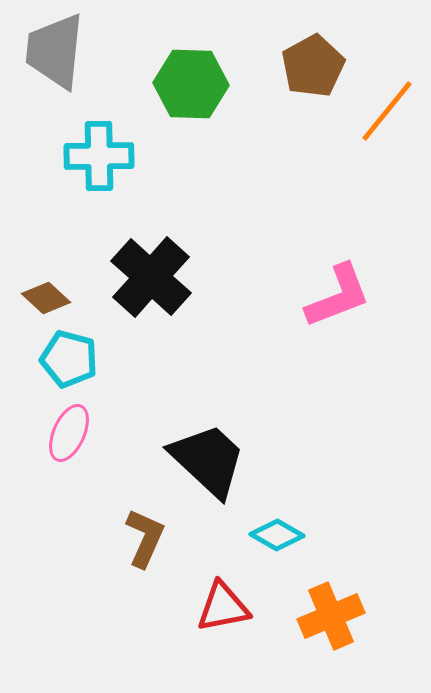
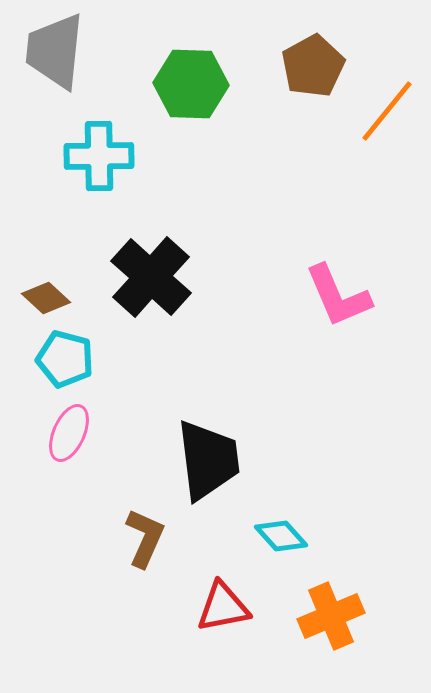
pink L-shape: rotated 88 degrees clockwise
cyan pentagon: moved 4 px left
black trapezoid: rotated 40 degrees clockwise
cyan diamond: moved 4 px right, 1 px down; rotated 18 degrees clockwise
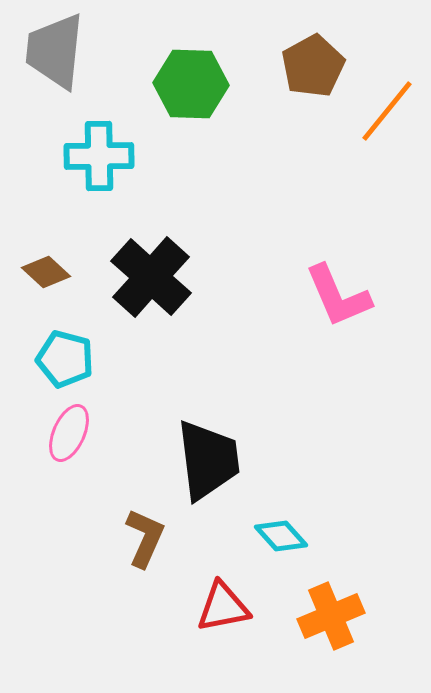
brown diamond: moved 26 px up
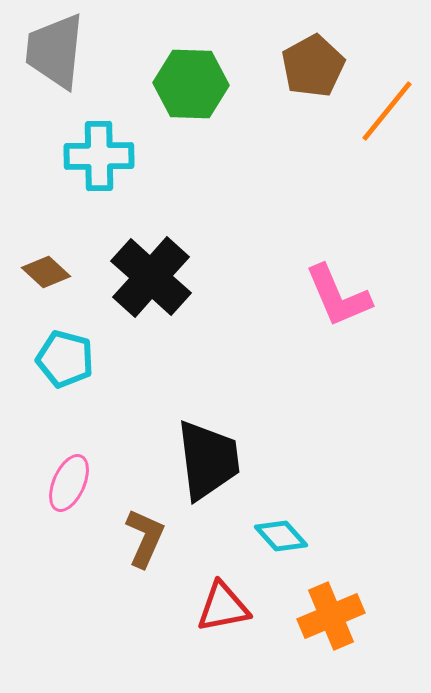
pink ellipse: moved 50 px down
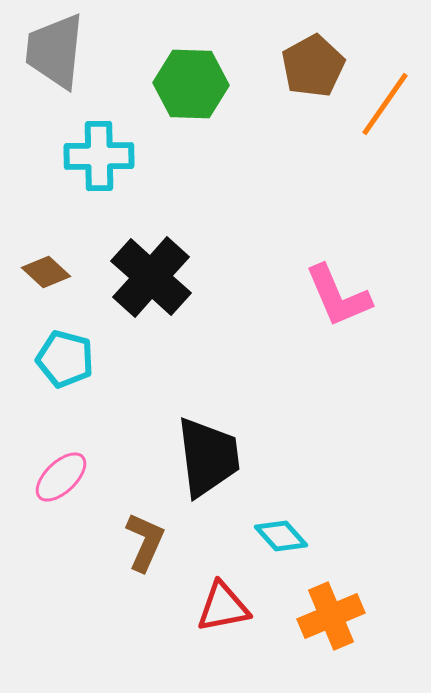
orange line: moved 2 px left, 7 px up; rotated 4 degrees counterclockwise
black trapezoid: moved 3 px up
pink ellipse: moved 8 px left, 6 px up; rotated 22 degrees clockwise
brown L-shape: moved 4 px down
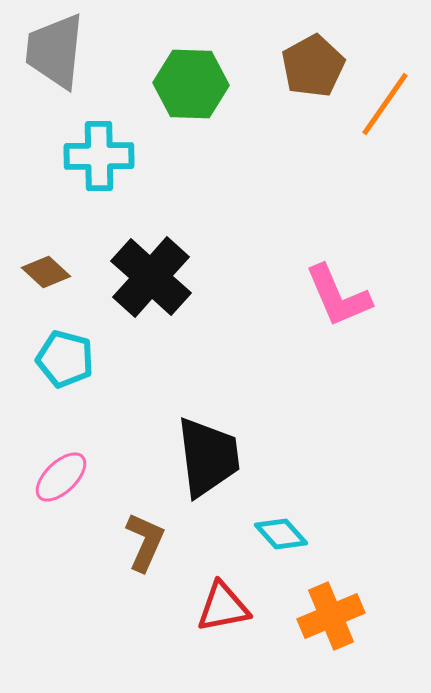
cyan diamond: moved 2 px up
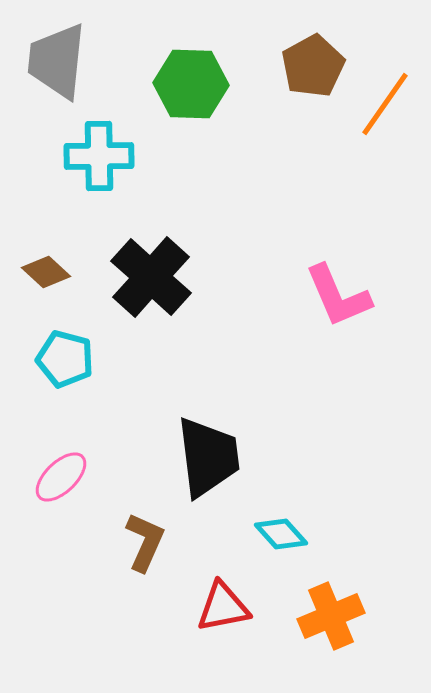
gray trapezoid: moved 2 px right, 10 px down
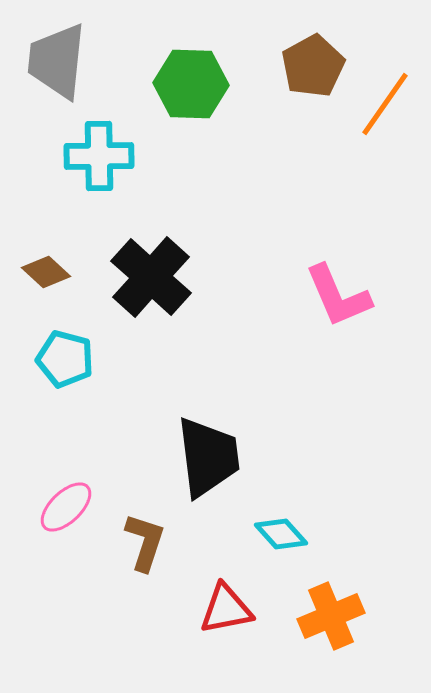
pink ellipse: moved 5 px right, 30 px down
brown L-shape: rotated 6 degrees counterclockwise
red triangle: moved 3 px right, 2 px down
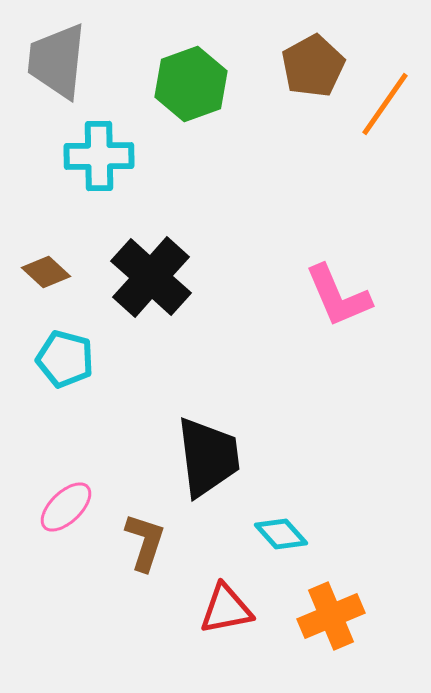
green hexagon: rotated 22 degrees counterclockwise
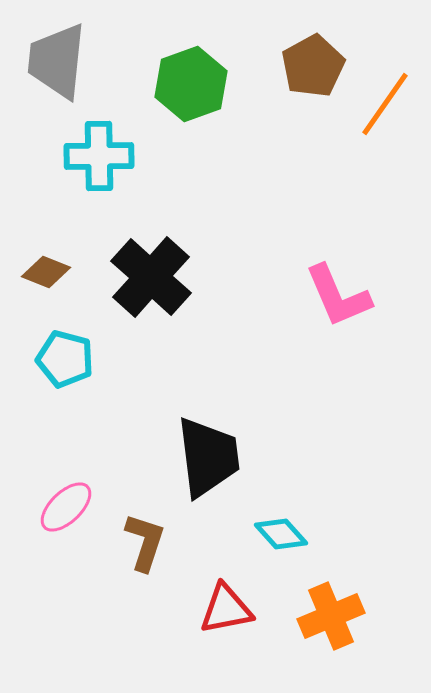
brown diamond: rotated 21 degrees counterclockwise
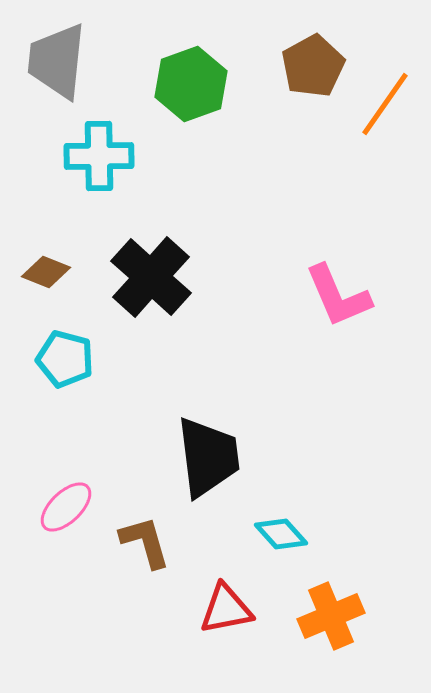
brown L-shape: rotated 34 degrees counterclockwise
